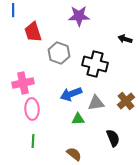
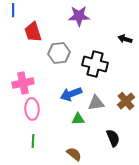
gray hexagon: rotated 25 degrees counterclockwise
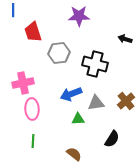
black semicircle: moved 1 px left, 1 px down; rotated 54 degrees clockwise
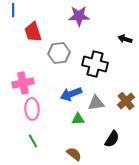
green line: rotated 32 degrees counterclockwise
